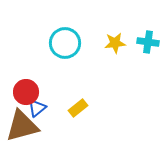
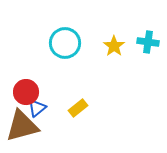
yellow star: moved 1 px left, 3 px down; rotated 30 degrees counterclockwise
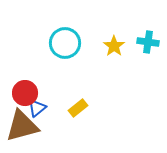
red circle: moved 1 px left, 1 px down
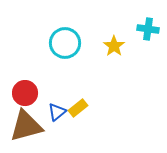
cyan cross: moved 13 px up
blue triangle: moved 20 px right, 4 px down
brown triangle: moved 4 px right
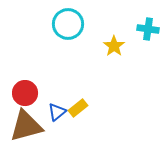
cyan circle: moved 3 px right, 19 px up
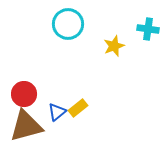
yellow star: rotated 15 degrees clockwise
red circle: moved 1 px left, 1 px down
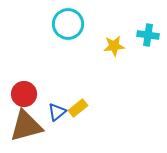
cyan cross: moved 6 px down
yellow star: rotated 15 degrees clockwise
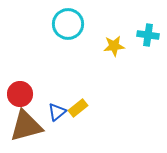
red circle: moved 4 px left
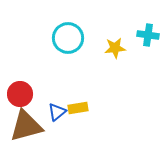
cyan circle: moved 14 px down
yellow star: moved 1 px right, 2 px down
yellow rectangle: rotated 30 degrees clockwise
